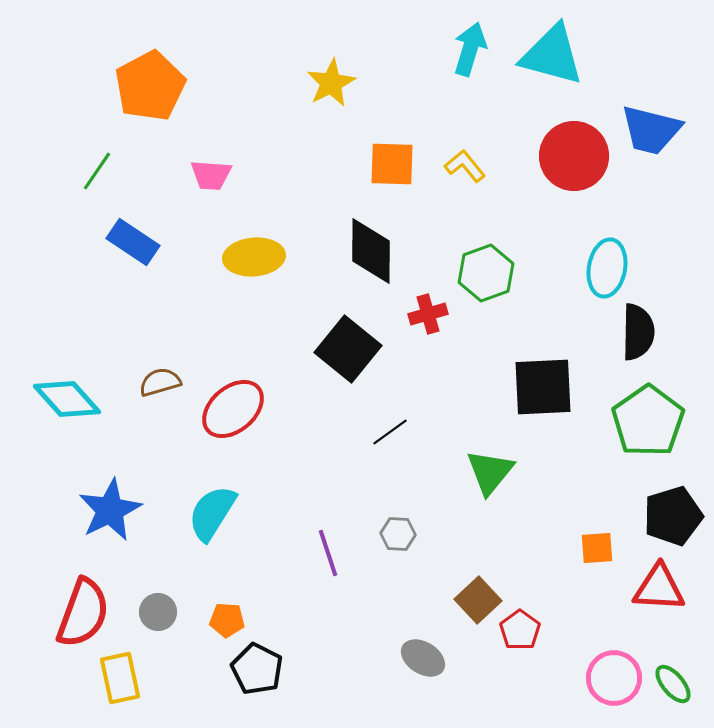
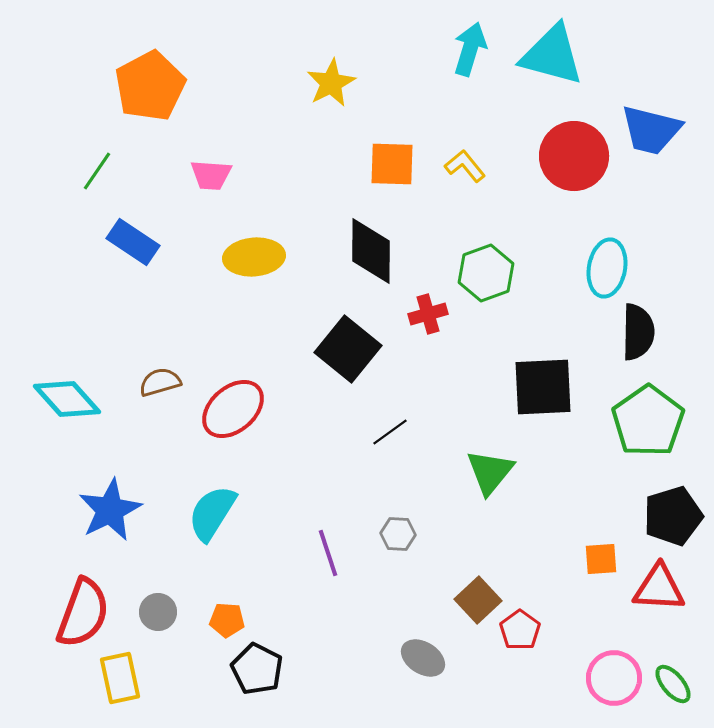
orange square at (597, 548): moved 4 px right, 11 px down
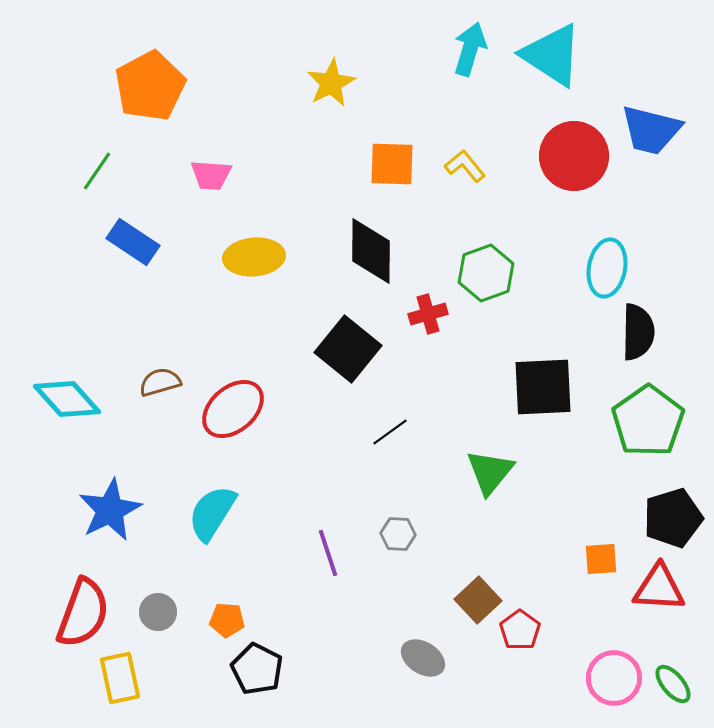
cyan triangle at (552, 55): rotated 18 degrees clockwise
black pentagon at (673, 516): moved 2 px down
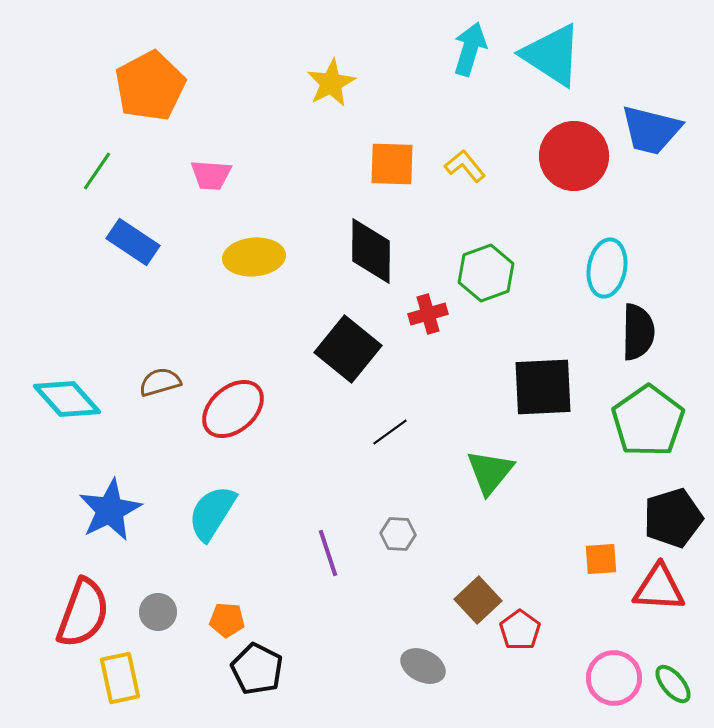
gray ellipse at (423, 658): moved 8 px down; rotated 6 degrees counterclockwise
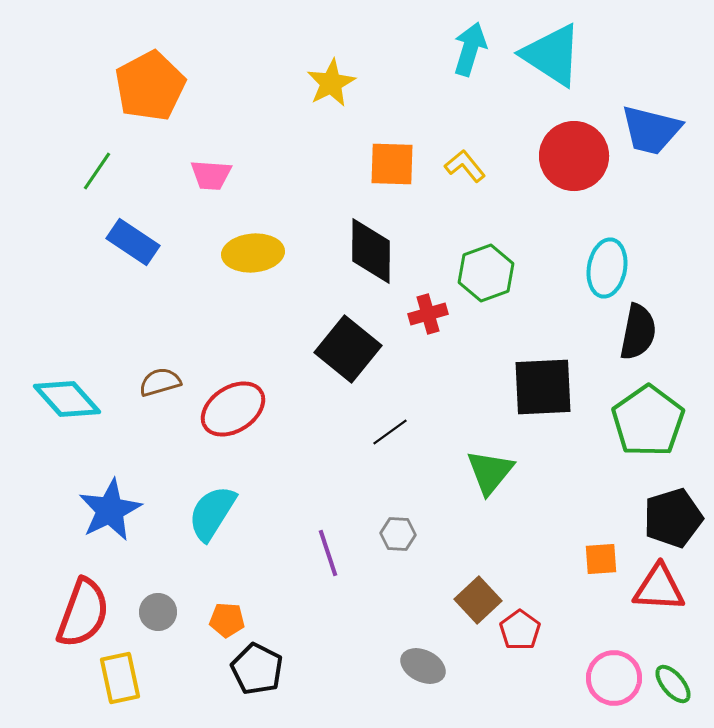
yellow ellipse at (254, 257): moved 1 px left, 4 px up
black semicircle at (638, 332): rotated 10 degrees clockwise
red ellipse at (233, 409): rotated 8 degrees clockwise
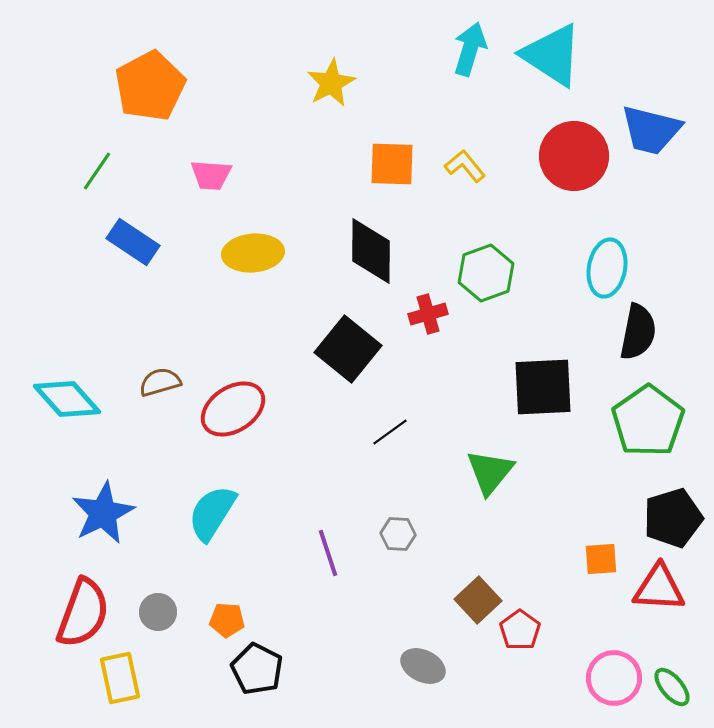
blue star at (110, 510): moved 7 px left, 3 px down
green ellipse at (673, 684): moved 1 px left, 3 px down
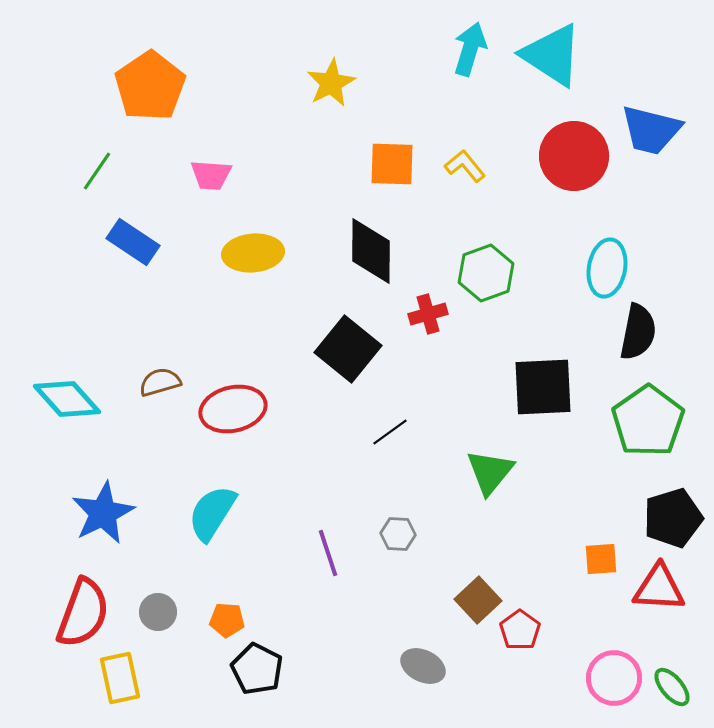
orange pentagon at (150, 86): rotated 6 degrees counterclockwise
red ellipse at (233, 409): rotated 20 degrees clockwise
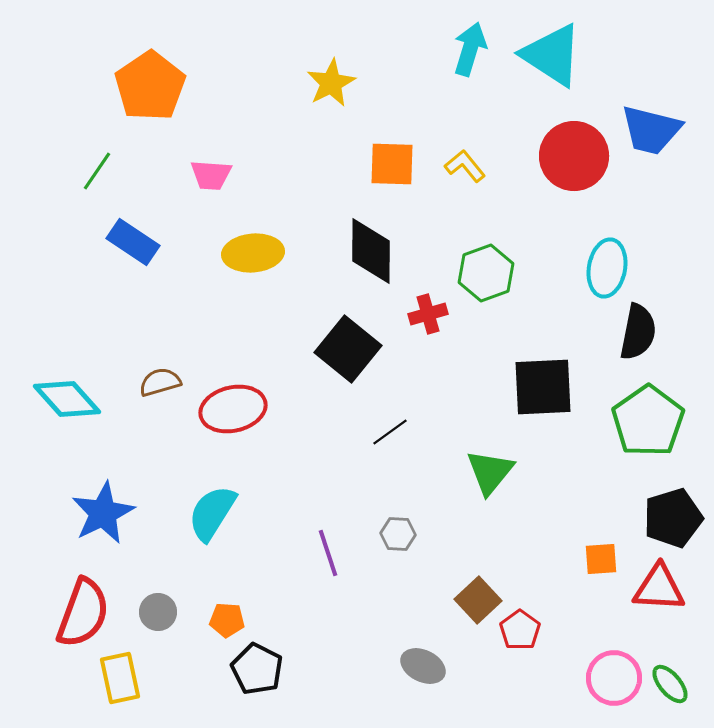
green ellipse at (672, 687): moved 2 px left, 3 px up
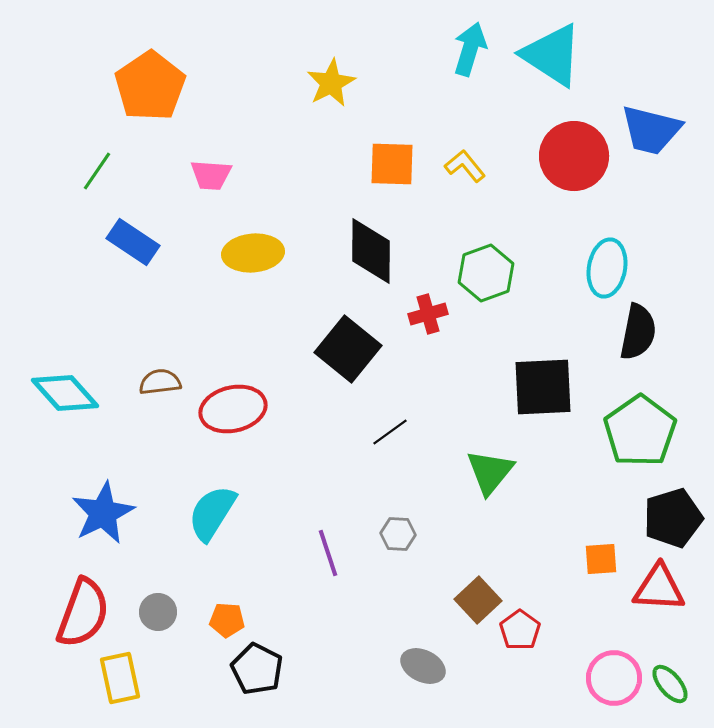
brown semicircle at (160, 382): rotated 9 degrees clockwise
cyan diamond at (67, 399): moved 2 px left, 6 px up
green pentagon at (648, 421): moved 8 px left, 10 px down
